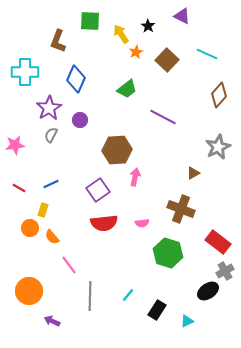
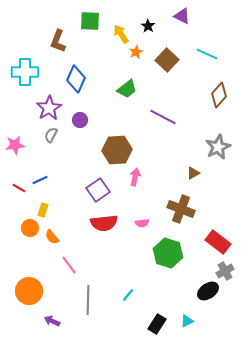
blue line at (51, 184): moved 11 px left, 4 px up
gray line at (90, 296): moved 2 px left, 4 px down
black rectangle at (157, 310): moved 14 px down
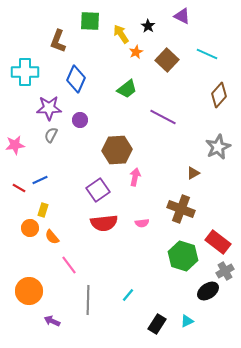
purple star at (49, 108): rotated 30 degrees clockwise
green hexagon at (168, 253): moved 15 px right, 3 px down
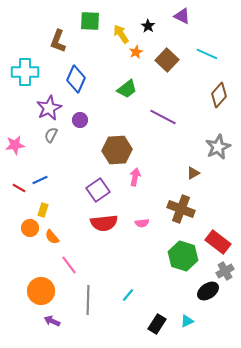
purple star at (49, 108): rotated 25 degrees counterclockwise
orange circle at (29, 291): moved 12 px right
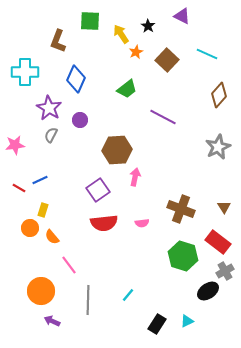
purple star at (49, 108): rotated 15 degrees counterclockwise
brown triangle at (193, 173): moved 31 px right, 34 px down; rotated 32 degrees counterclockwise
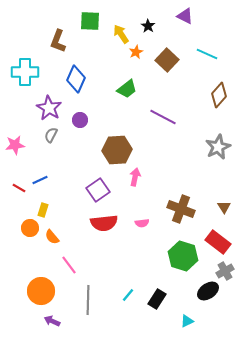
purple triangle at (182, 16): moved 3 px right
black rectangle at (157, 324): moved 25 px up
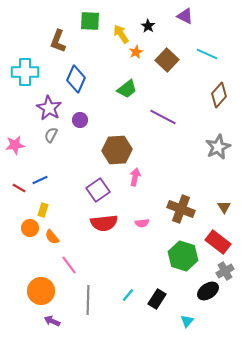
cyan triangle at (187, 321): rotated 24 degrees counterclockwise
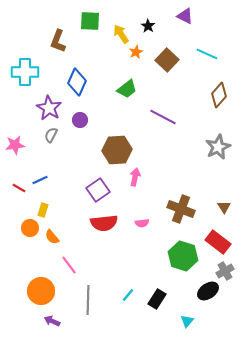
blue diamond at (76, 79): moved 1 px right, 3 px down
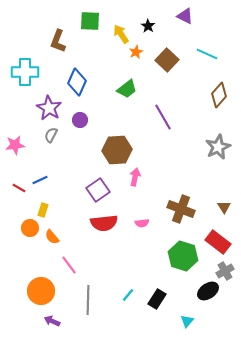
purple line at (163, 117): rotated 32 degrees clockwise
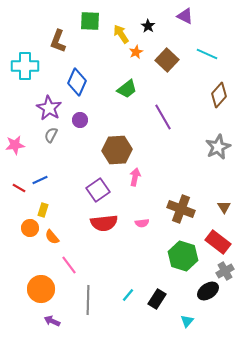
cyan cross at (25, 72): moved 6 px up
orange circle at (41, 291): moved 2 px up
